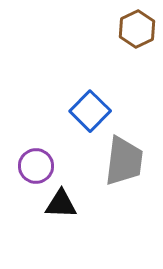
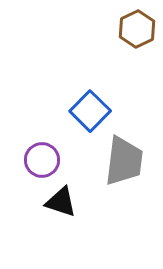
purple circle: moved 6 px right, 6 px up
black triangle: moved 2 px up; rotated 16 degrees clockwise
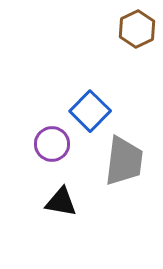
purple circle: moved 10 px right, 16 px up
black triangle: rotated 8 degrees counterclockwise
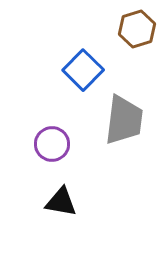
brown hexagon: rotated 9 degrees clockwise
blue square: moved 7 px left, 41 px up
gray trapezoid: moved 41 px up
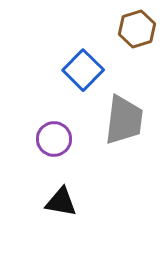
purple circle: moved 2 px right, 5 px up
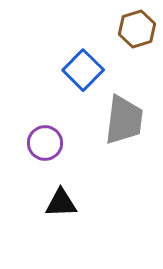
purple circle: moved 9 px left, 4 px down
black triangle: moved 1 px down; rotated 12 degrees counterclockwise
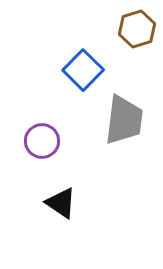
purple circle: moved 3 px left, 2 px up
black triangle: rotated 36 degrees clockwise
